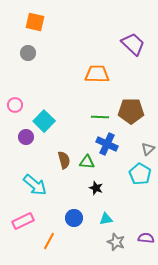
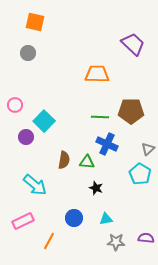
brown semicircle: rotated 24 degrees clockwise
gray star: rotated 18 degrees counterclockwise
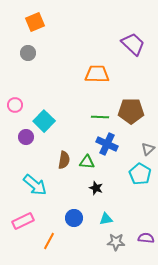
orange square: rotated 36 degrees counterclockwise
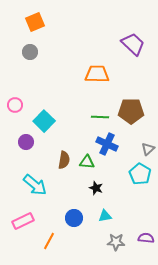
gray circle: moved 2 px right, 1 px up
purple circle: moved 5 px down
cyan triangle: moved 1 px left, 3 px up
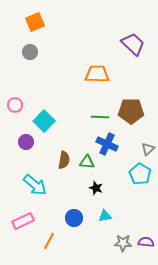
purple semicircle: moved 4 px down
gray star: moved 7 px right, 1 px down
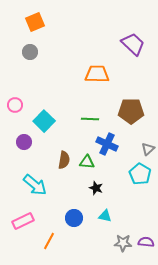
green line: moved 10 px left, 2 px down
purple circle: moved 2 px left
cyan triangle: rotated 24 degrees clockwise
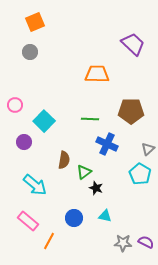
green triangle: moved 3 px left, 10 px down; rotated 42 degrees counterclockwise
pink rectangle: moved 5 px right; rotated 65 degrees clockwise
purple semicircle: rotated 21 degrees clockwise
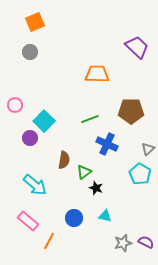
purple trapezoid: moved 4 px right, 3 px down
green line: rotated 24 degrees counterclockwise
purple circle: moved 6 px right, 4 px up
gray star: rotated 18 degrees counterclockwise
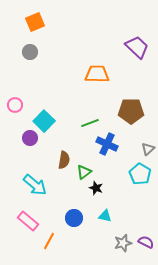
green line: moved 4 px down
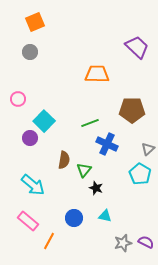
pink circle: moved 3 px right, 6 px up
brown pentagon: moved 1 px right, 1 px up
green triangle: moved 2 px up; rotated 14 degrees counterclockwise
cyan arrow: moved 2 px left
